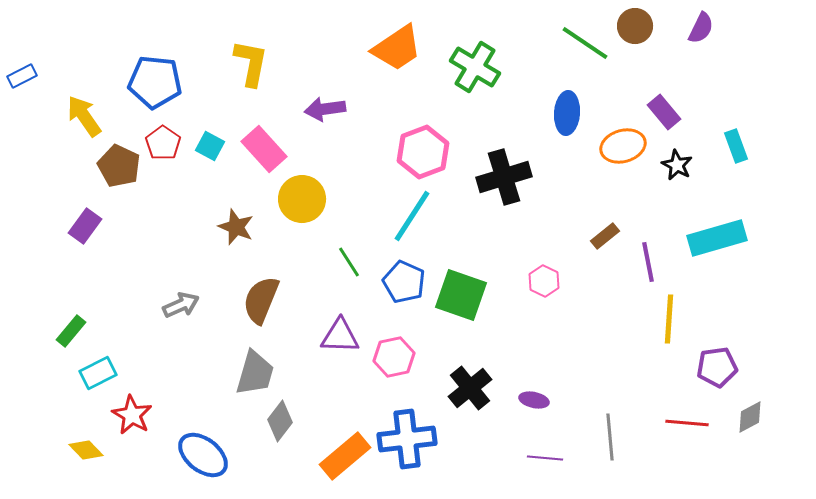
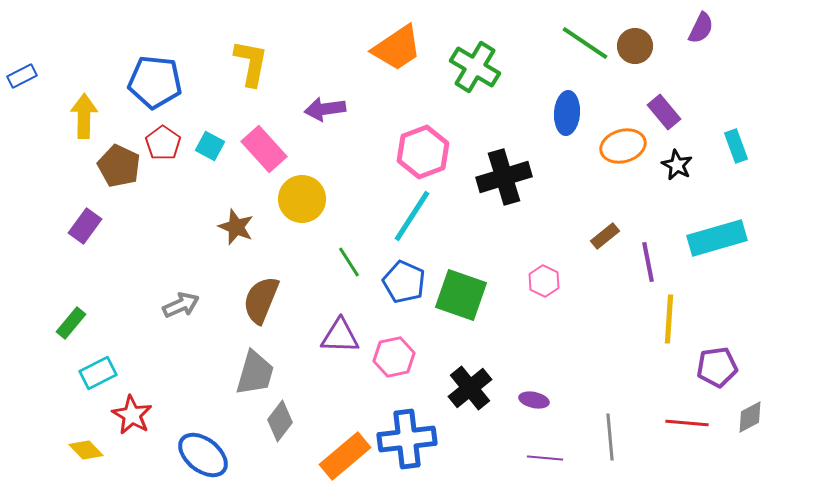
brown circle at (635, 26): moved 20 px down
yellow arrow at (84, 116): rotated 36 degrees clockwise
green rectangle at (71, 331): moved 8 px up
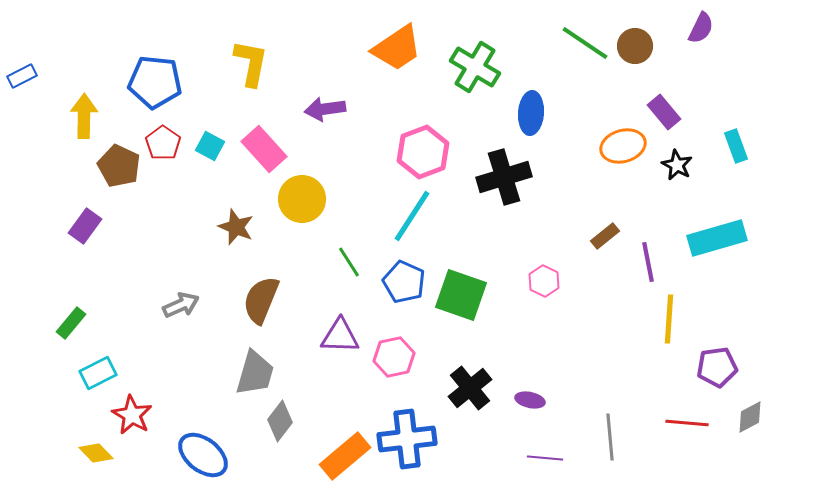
blue ellipse at (567, 113): moved 36 px left
purple ellipse at (534, 400): moved 4 px left
yellow diamond at (86, 450): moved 10 px right, 3 px down
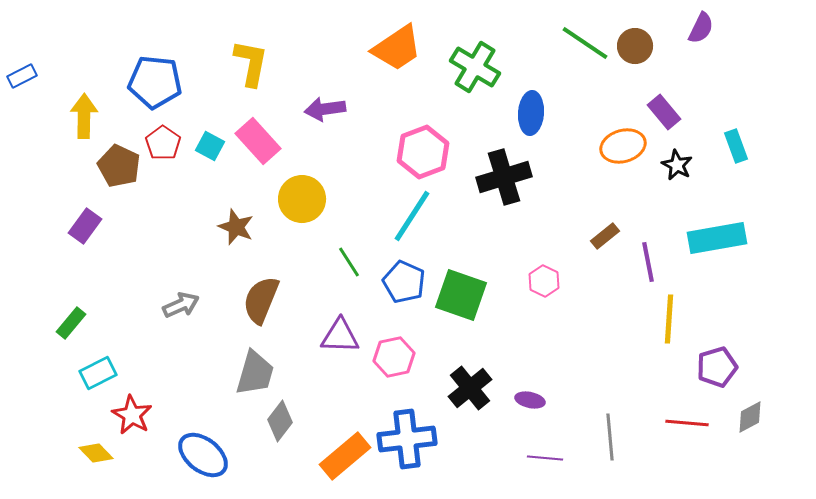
pink rectangle at (264, 149): moved 6 px left, 8 px up
cyan rectangle at (717, 238): rotated 6 degrees clockwise
purple pentagon at (717, 367): rotated 9 degrees counterclockwise
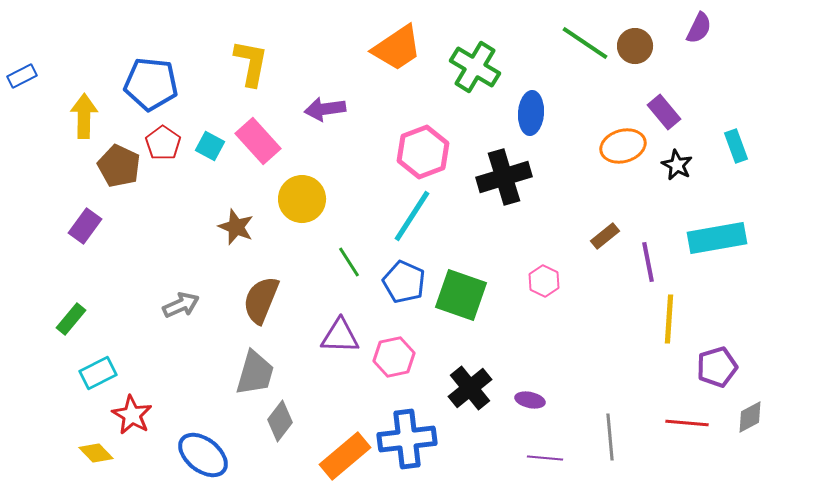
purple semicircle at (701, 28): moved 2 px left
blue pentagon at (155, 82): moved 4 px left, 2 px down
green rectangle at (71, 323): moved 4 px up
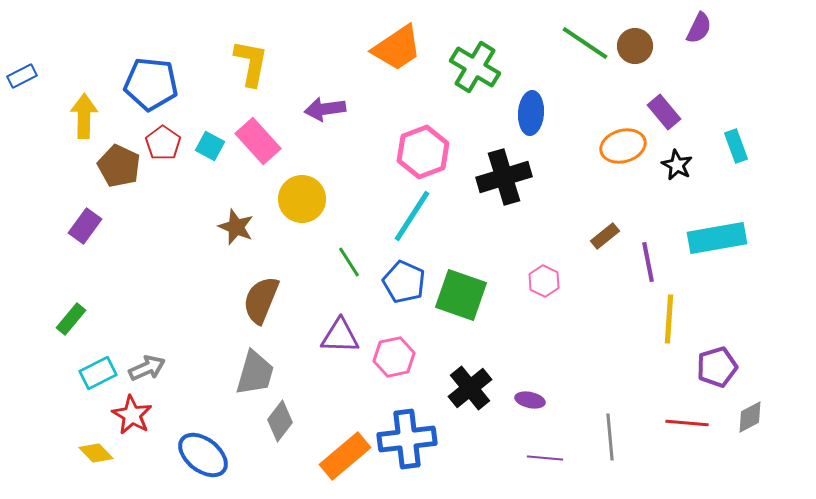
gray arrow at (181, 305): moved 34 px left, 63 px down
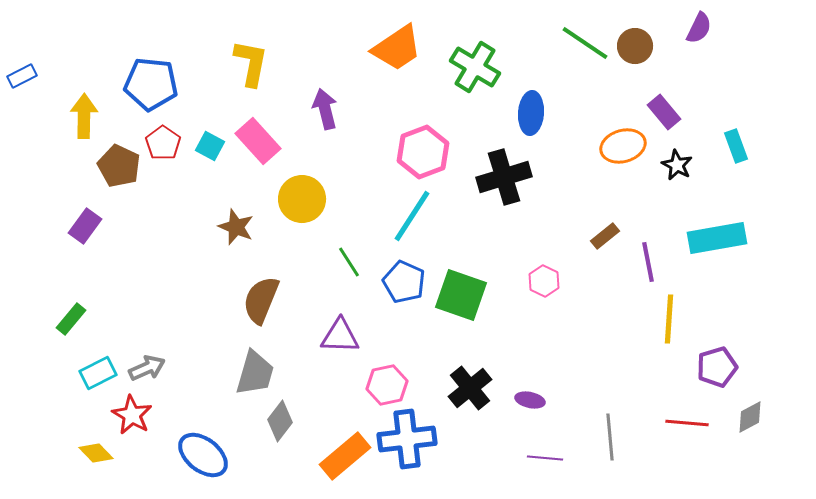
purple arrow at (325, 109): rotated 84 degrees clockwise
pink hexagon at (394, 357): moved 7 px left, 28 px down
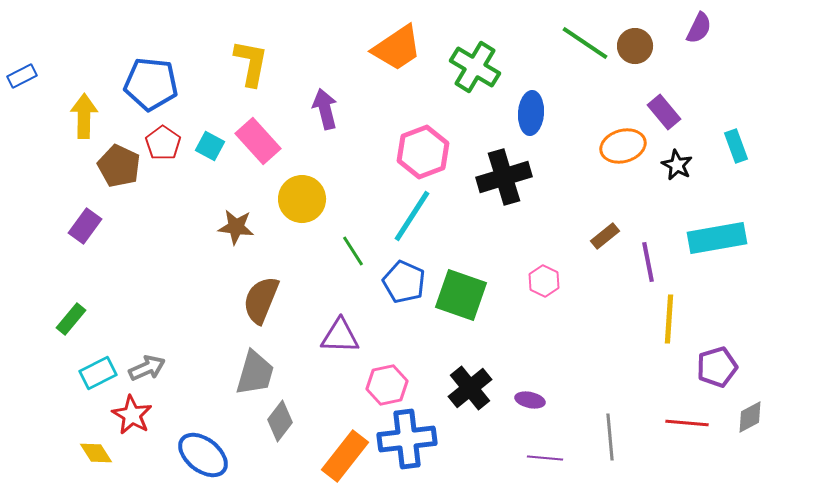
brown star at (236, 227): rotated 15 degrees counterclockwise
green line at (349, 262): moved 4 px right, 11 px up
yellow diamond at (96, 453): rotated 12 degrees clockwise
orange rectangle at (345, 456): rotated 12 degrees counterclockwise
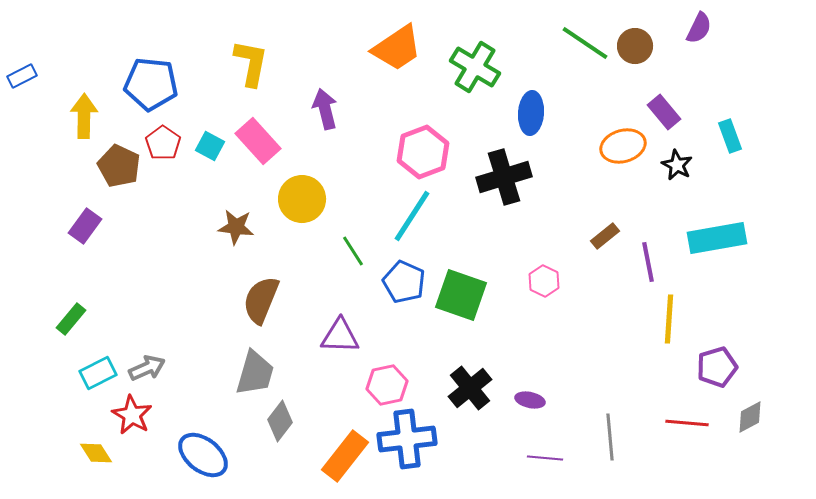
cyan rectangle at (736, 146): moved 6 px left, 10 px up
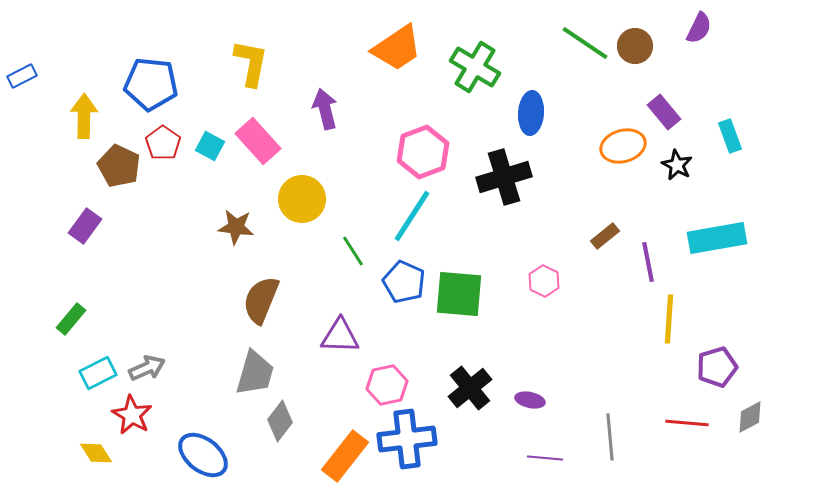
green square at (461, 295): moved 2 px left, 1 px up; rotated 14 degrees counterclockwise
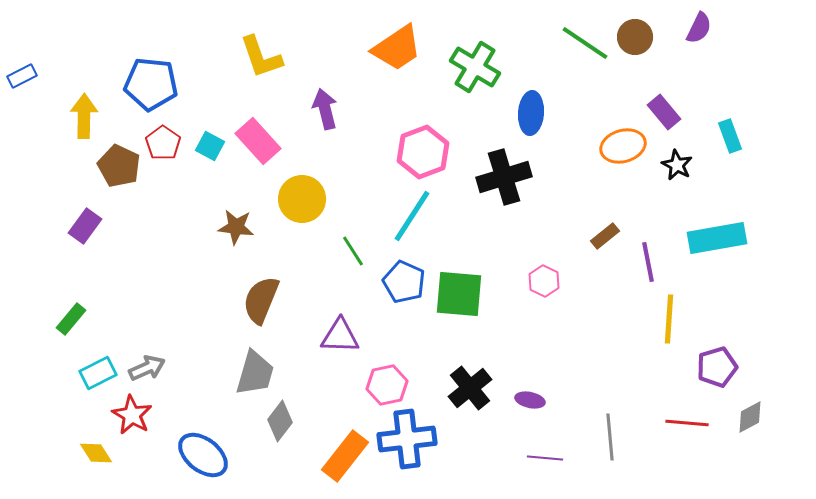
brown circle at (635, 46): moved 9 px up
yellow L-shape at (251, 63): moved 10 px right, 6 px up; rotated 150 degrees clockwise
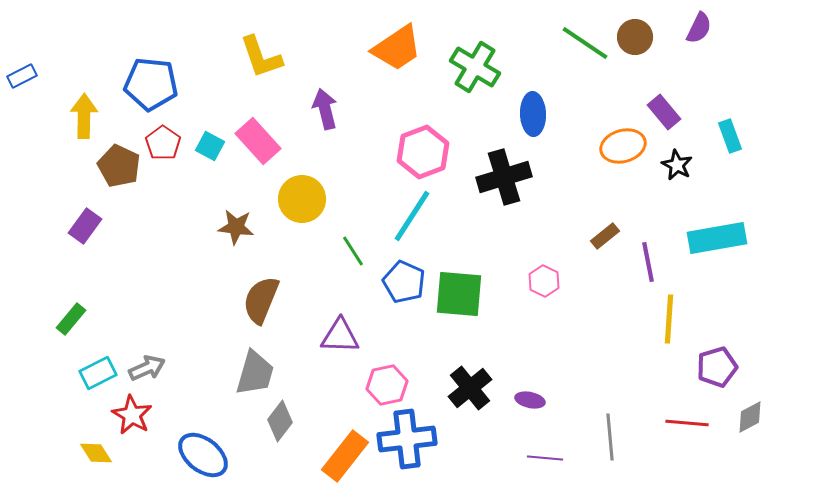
blue ellipse at (531, 113): moved 2 px right, 1 px down; rotated 6 degrees counterclockwise
